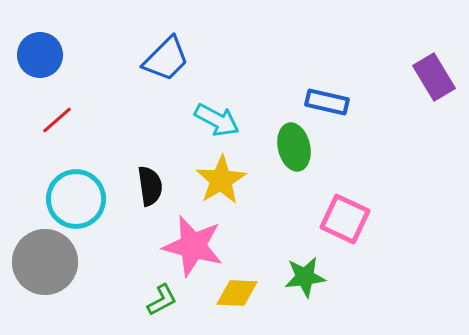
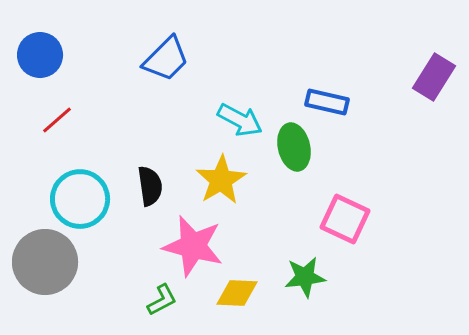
purple rectangle: rotated 63 degrees clockwise
cyan arrow: moved 23 px right
cyan circle: moved 4 px right
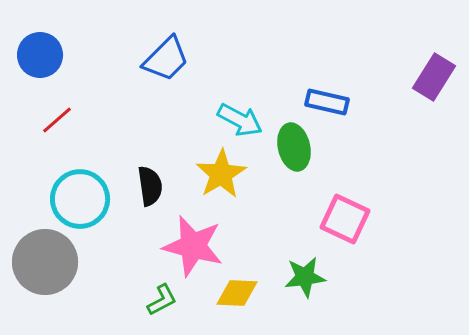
yellow star: moved 6 px up
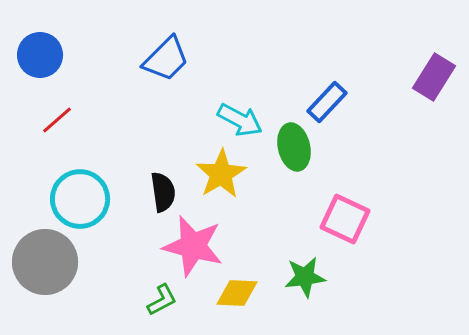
blue rectangle: rotated 60 degrees counterclockwise
black semicircle: moved 13 px right, 6 px down
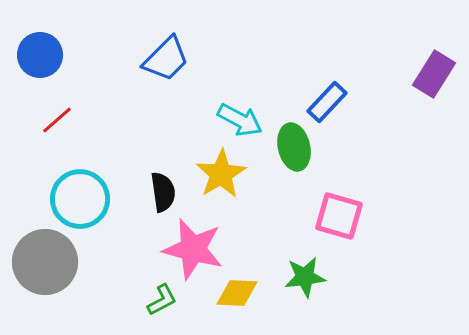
purple rectangle: moved 3 px up
pink square: moved 6 px left, 3 px up; rotated 9 degrees counterclockwise
pink star: moved 3 px down
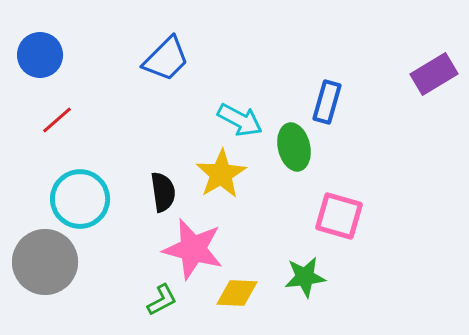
purple rectangle: rotated 27 degrees clockwise
blue rectangle: rotated 27 degrees counterclockwise
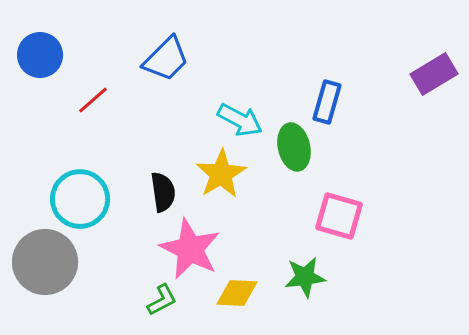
red line: moved 36 px right, 20 px up
pink star: moved 3 px left; rotated 12 degrees clockwise
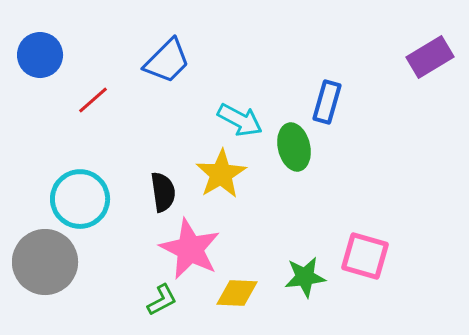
blue trapezoid: moved 1 px right, 2 px down
purple rectangle: moved 4 px left, 17 px up
pink square: moved 26 px right, 40 px down
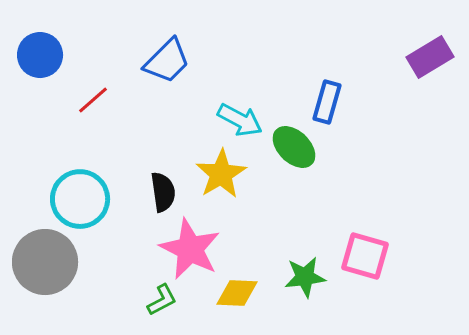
green ellipse: rotated 33 degrees counterclockwise
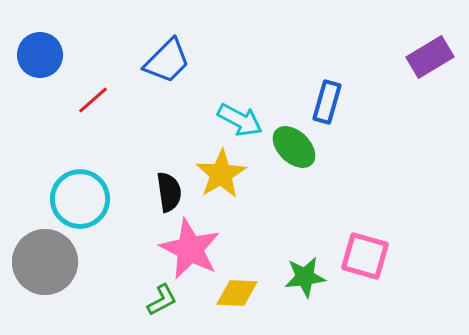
black semicircle: moved 6 px right
